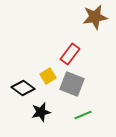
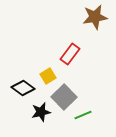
gray square: moved 8 px left, 13 px down; rotated 25 degrees clockwise
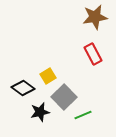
red rectangle: moved 23 px right; rotated 65 degrees counterclockwise
black star: moved 1 px left
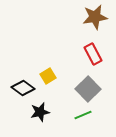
gray square: moved 24 px right, 8 px up
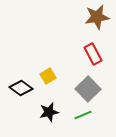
brown star: moved 2 px right
black diamond: moved 2 px left
black star: moved 9 px right
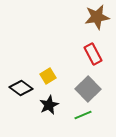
black star: moved 7 px up; rotated 12 degrees counterclockwise
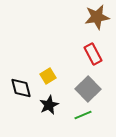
black diamond: rotated 40 degrees clockwise
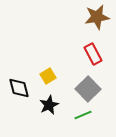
black diamond: moved 2 px left
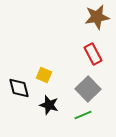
yellow square: moved 4 px left, 1 px up; rotated 35 degrees counterclockwise
black star: rotated 30 degrees counterclockwise
